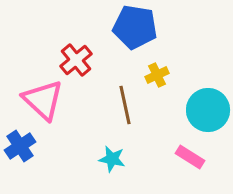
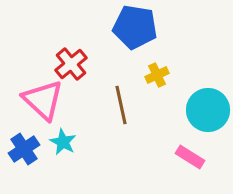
red cross: moved 5 px left, 4 px down
brown line: moved 4 px left
blue cross: moved 4 px right, 3 px down
cyan star: moved 49 px left, 17 px up; rotated 16 degrees clockwise
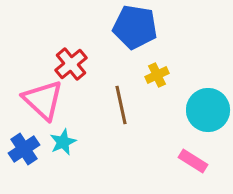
cyan star: rotated 20 degrees clockwise
pink rectangle: moved 3 px right, 4 px down
